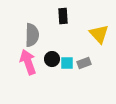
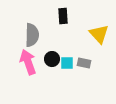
gray rectangle: rotated 32 degrees clockwise
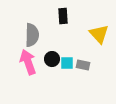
gray rectangle: moved 1 px left, 2 px down
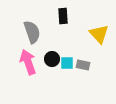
gray semicircle: moved 3 px up; rotated 20 degrees counterclockwise
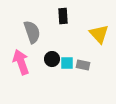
pink arrow: moved 7 px left
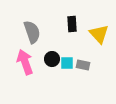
black rectangle: moved 9 px right, 8 px down
pink arrow: moved 4 px right
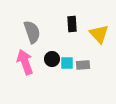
gray rectangle: rotated 16 degrees counterclockwise
